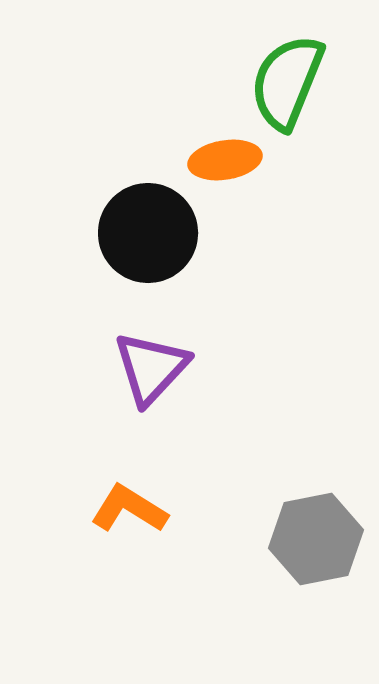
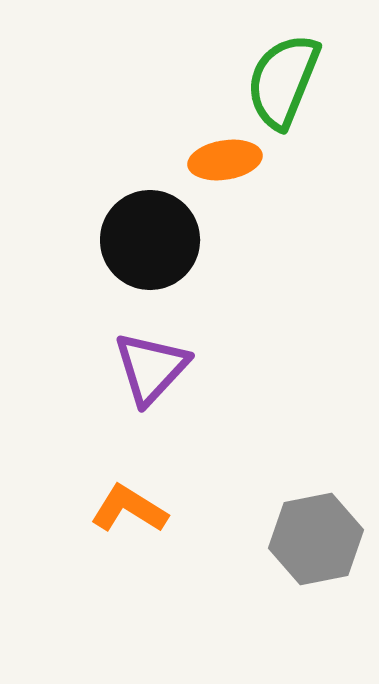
green semicircle: moved 4 px left, 1 px up
black circle: moved 2 px right, 7 px down
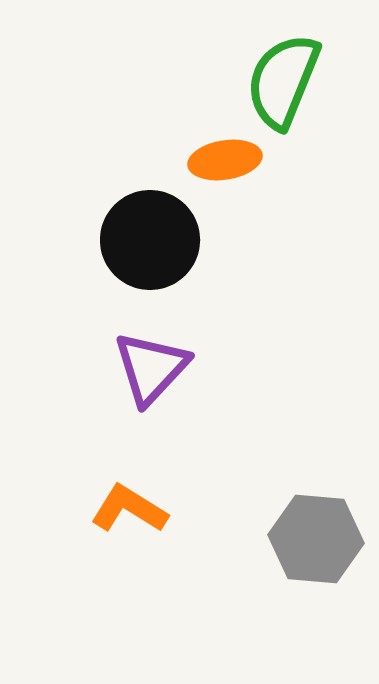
gray hexagon: rotated 16 degrees clockwise
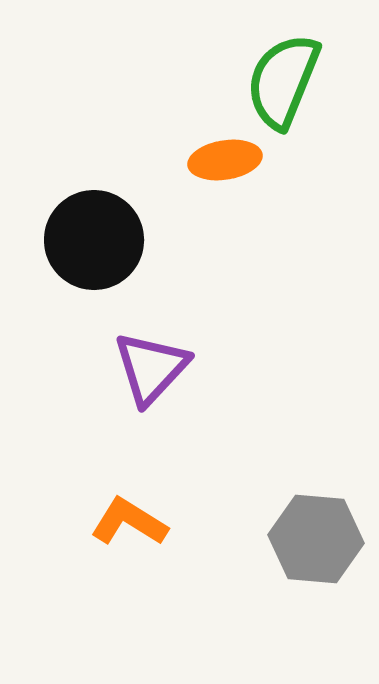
black circle: moved 56 px left
orange L-shape: moved 13 px down
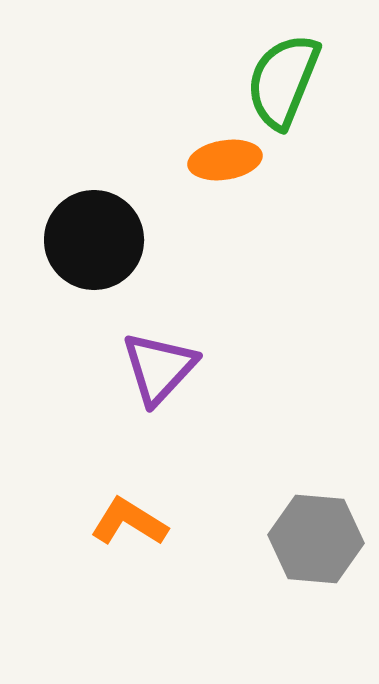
purple triangle: moved 8 px right
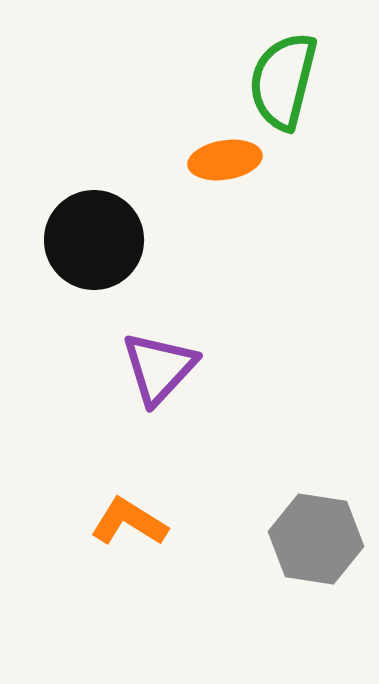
green semicircle: rotated 8 degrees counterclockwise
gray hexagon: rotated 4 degrees clockwise
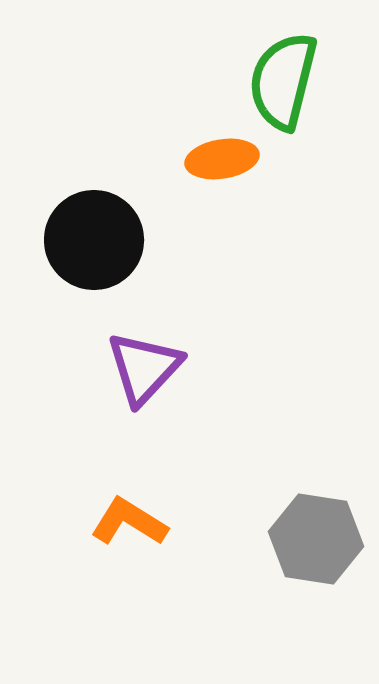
orange ellipse: moved 3 px left, 1 px up
purple triangle: moved 15 px left
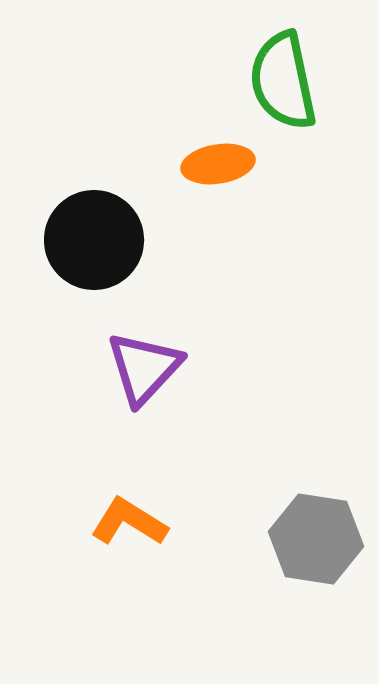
green semicircle: rotated 26 degrees counterclockwise
orange ellipse: moved 4 px left, 5 px down
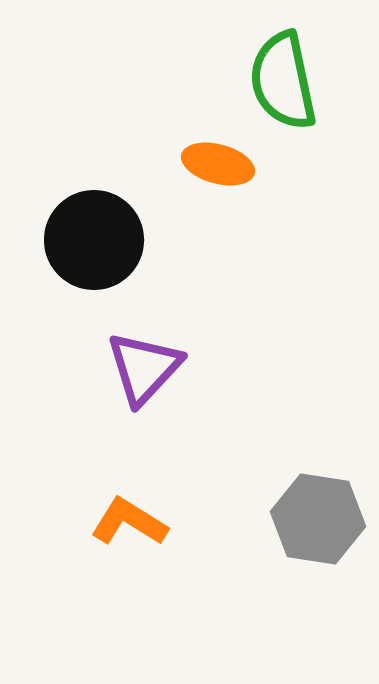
orange ellipse: rotated 24 degrees clockwise
gray hexagon: moved 2 px right, 20 px up
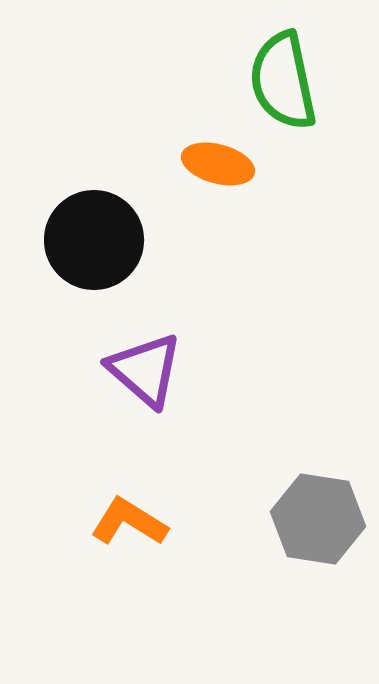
purple triangle: moved 1 px right, 2 px down; rotated 32 degrees counterclockwise
